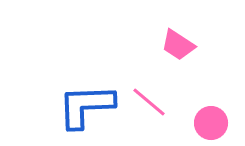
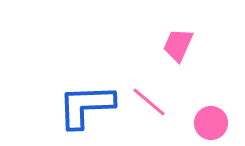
pink trapezoid: rotated 81 degrees clockwise
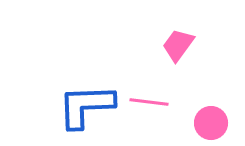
pink trapezoid: rotated 12 degrees clockwise
pink line: rotated 33 degrees counterclockwise
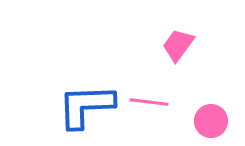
pink circle: moved 2 px up
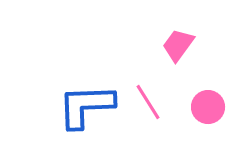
pink line: moved 1 px left; rotated 51 degrees clockwise
pink circle: moved 3 px left, 14 px up
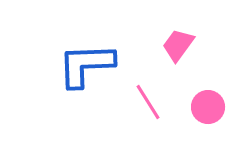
blue L-shape: moved 41 px up
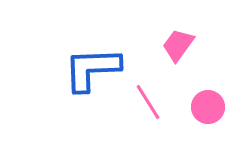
blue L-shape: moved 6 px right, 4 px down
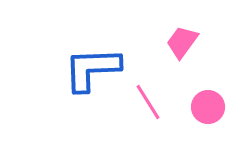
pink trapezoid: moved 4 px right, 3 px up
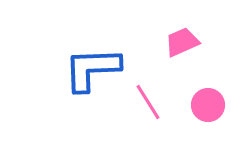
pink trapezoid: rotated 30 degrees clockwise
pink circle: moved 2 px up
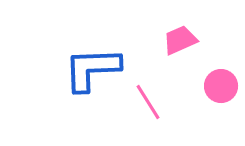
pink trapezoid: moved 2 px left, 2 px up
pink circle: moved 13 px right, 19 px up
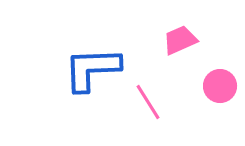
pink circle: moved 1 px left
